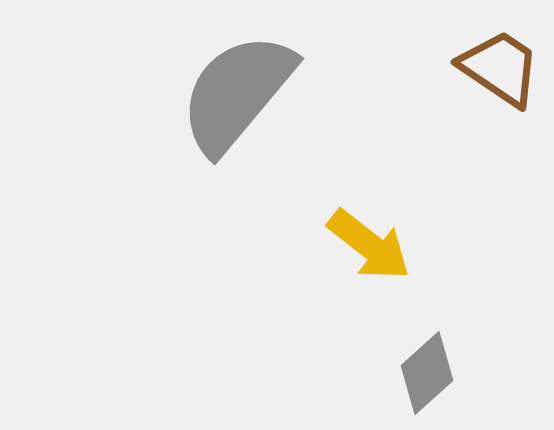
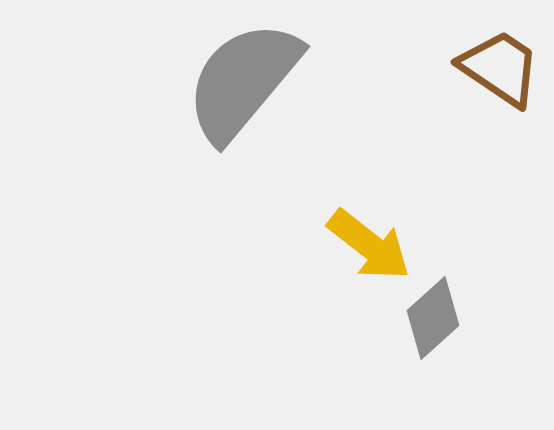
gray semicircle: moved 6 px right, 12 px up
gray diamond: moved 6 px right, 55 px up
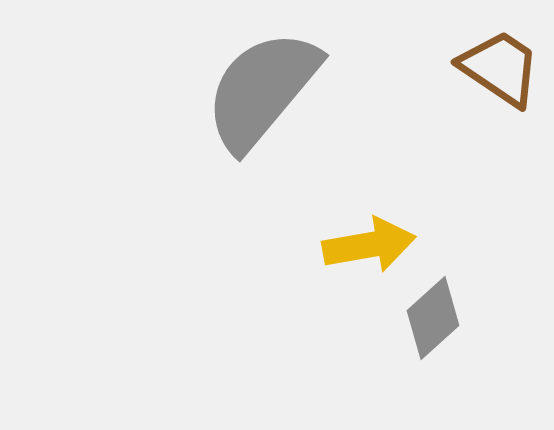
gray semicircle: moved 19 px right, 9 px down
yellow arrow: rotated 48 degrees counterclockwise
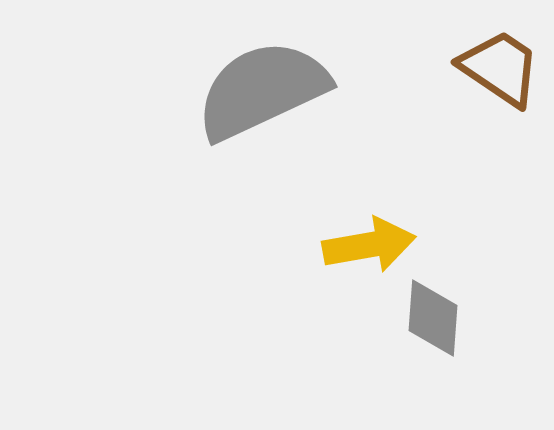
gray semicircle: rotated 25 degrees clockwise
gray diamond: rotated 44 degrees counterclockwise
